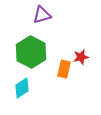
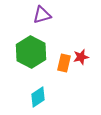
orange rectangle: moved 6 px up
cyan diamond: moved 16 px right, 9 px down
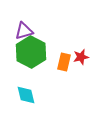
purple triangle: moved 18 px left, 16 px down
orange rectangle: moved 1 px up
cyan diamond: moved 12 px left, 2 px up; rotated 70 degrees counterclockwise
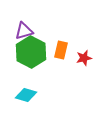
red star: moved 3 px right, 1 px down
orange rectangle: moved 3 px left, 12 px up
cyan diamond: rotated 60 degrees counterclockwise
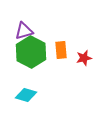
orange rectangle: rotated 18 degrees counterclockwise
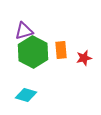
green hexagon: moved 2 px right
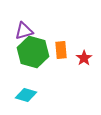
green hexagon: rotated 12 degrees counterclockwise
red star: rotated 21 degrees counterclockwise
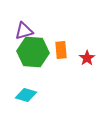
green hexagon: rotated 12 degrees counterclockwise
red star: moved 3 px right
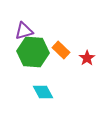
orange rectangle: rotated 42 degrees counterclockwise
cyan diamond: moved 17 px right, 3 px up; rotated 45 degrees clockwise
